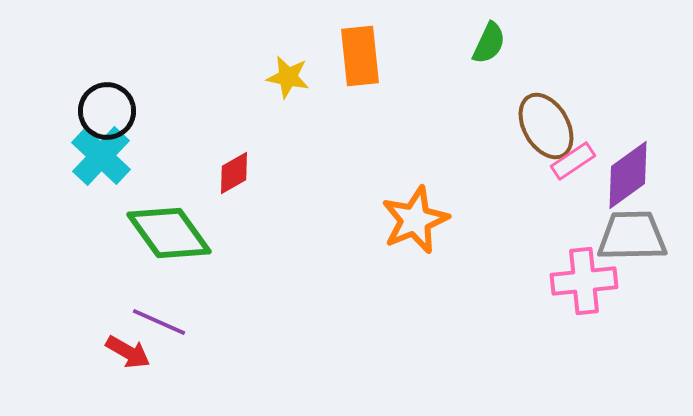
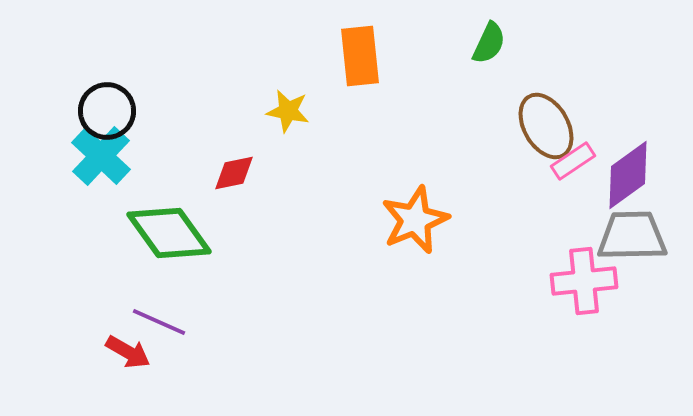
yellow star: moved 34 px down
red diamond: rotated 18 degrees clockwise
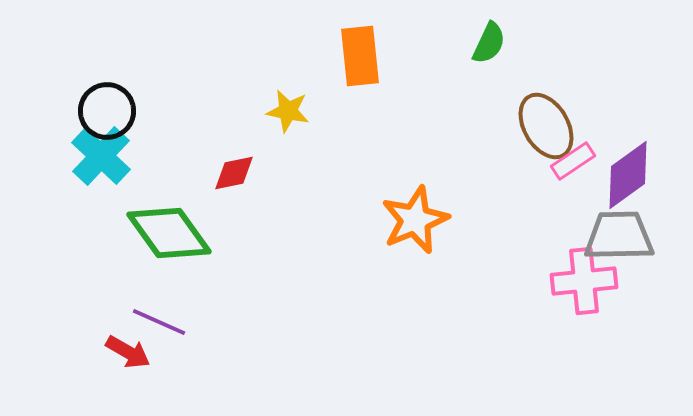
gray trapezoid: moved 13 px left
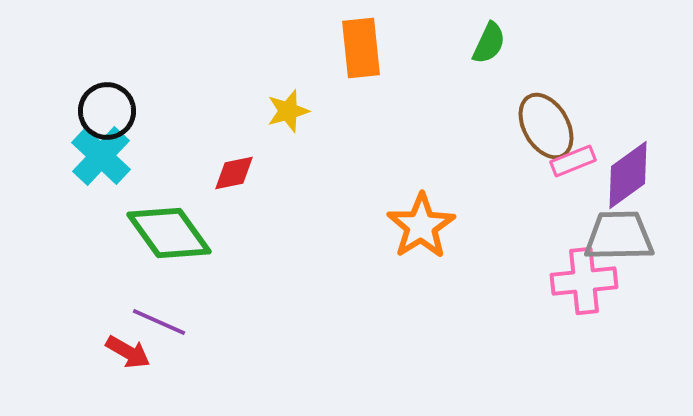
orange rectangle: moved 1 px right, 8 px up
yellow star: rotated 27 degrees counterclockwise
pink rectangle: rotated 12 degrees clockwise
orange star: moved 6 px right, 6 px down; rotated 10 degrees counterclockwise
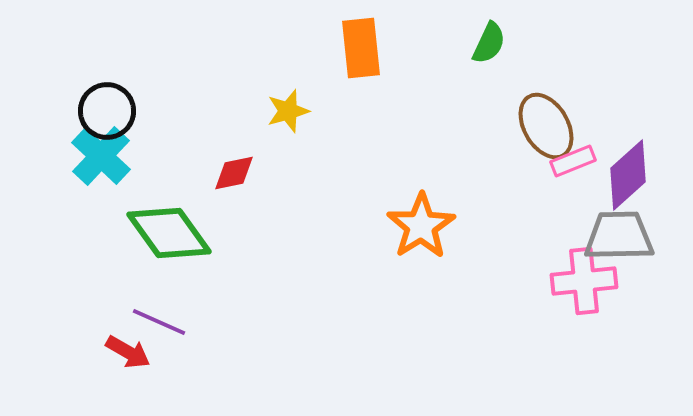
purple diamond: rotated 6 degrees counterclockwise
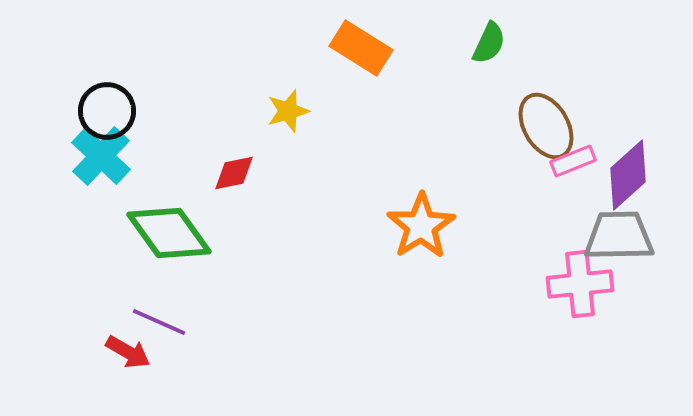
orange rectangle: rotated 52 degrees counterclockwise
pink cross: moved 4 px left, 3 px down
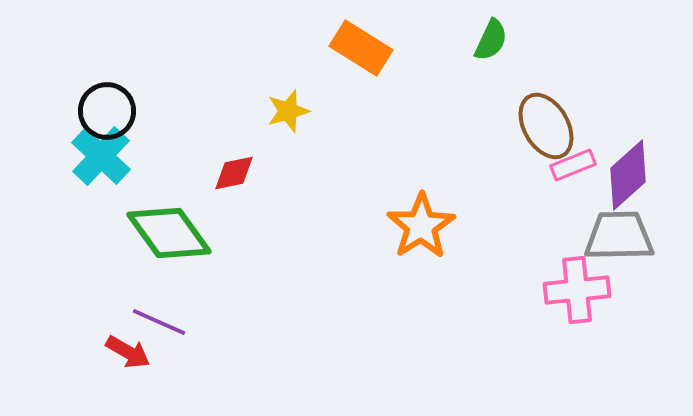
green semicircle: moved 2 px right, 3 px up
pink rectangle: moved 4 px down
pink cross: moved 3 px left, 6 px down
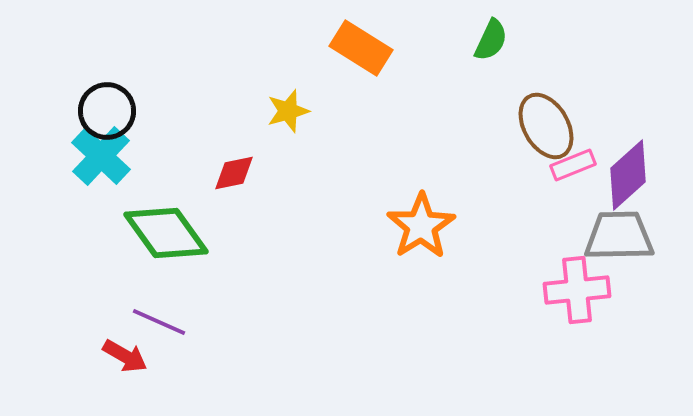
green diamond: moved 3 px left
red arrow: moved 3 px left, 4 px down
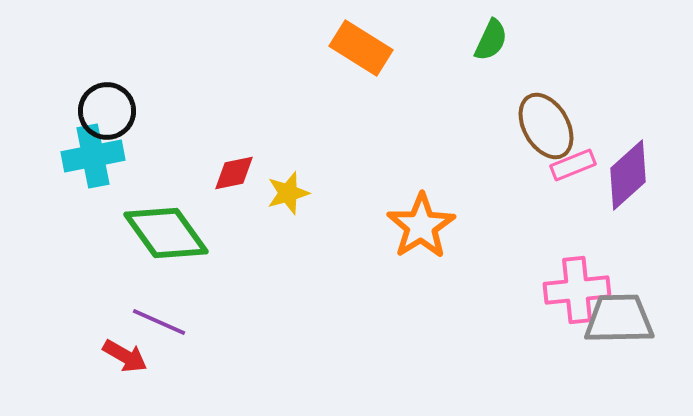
yellow star: moved 82 px down
cyan cross: moved 8 px left; rotated 36 degrees clockwise
gray trapezoid: moved 83 px down
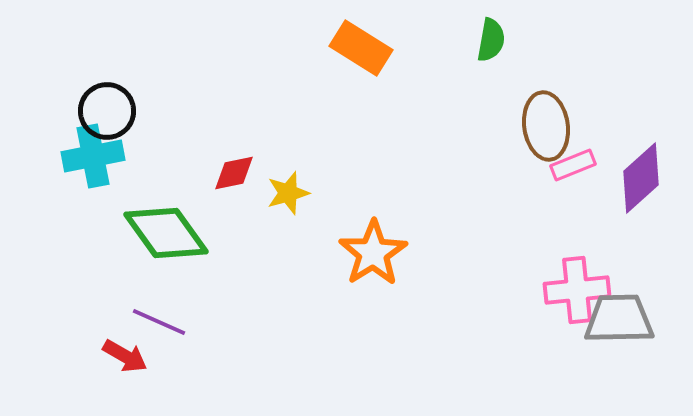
green semicircle: rotated 15 degrees counterclockwise
brown ellipse: rotated 22 degrees clockwise
purple diamond: moved 13 px right, 3 px down
orange star: moved 48 px left, 27 px down
